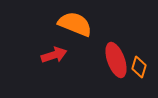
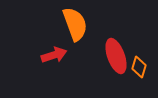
orange semicircle: rotated 48 degrees clockwise
red ellipse: moved 4 px up
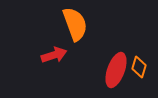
red ellipse: moved 14 px down; rotated 40 degrees clockwise
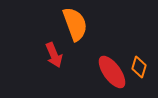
red arrow: rotated 85 degrees clockwise
red ellipse: moved 4 px left, 2 px down; rotated 56 degrees counterclockwise
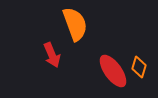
red arrow: moved 2 px left
red ellipse: moved 1 px right, 1 px up
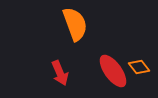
red arrow: moved 8 px right, 18 px down
orange diamond: rotated 55 degrees counterclockwise
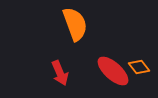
red ellipse: rotated 12 degrees counterclockwise
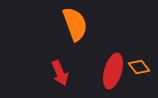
red ellipse: rotated 64 degrees clockwise
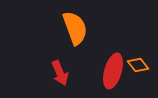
orange semicircle: moved 4 px down
orange diamond: moved 1 px left, 2 px up
